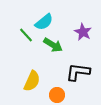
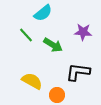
cyan semicircle: moved 1 px left, 9 px up
purple star: rotated 24 degrees counterclockwise
yellow semicircle: rotated 85 degrees counterclockwise
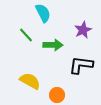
cyan semicircle: rotated 78 degrees counterclockwise
purple star: moved 2 px up; rotated 30 degrees counterclockwise
green arrow: rotated 30 degrees counterclockwise
black L-shape: moved 3 px right, 7 px up
yellow semicircle: moved 2 px left
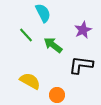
green arrow: rotated 144 degrees counterclockwise
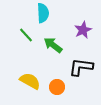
cyan semicircle: rotated 24 degrees clockwise
black L-shape: moved 2 px down
orange circle: moved 8 px up
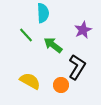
black L-shape: moved 4 px left; rotated 115 degrees clockwise
orange circle: moved 4 px right, 2 px up
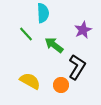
green line: moved 1 px up
green arrow: moved 1 px right
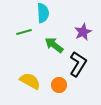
purple star: moved 2 px down
green line: moved 2 px left, 2 px up; rotated 63 degrees counterclockwise
black L-shape: moved 1 px right, 3 px up
orange circle: moved 2 px left
